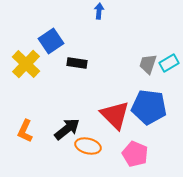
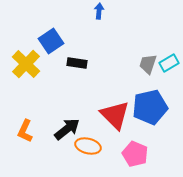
blue pentagon: moved 1 px right; rotated 20 degrees counterclockwise
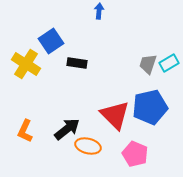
yellow cross: rotated 12 degrees counterclockwise
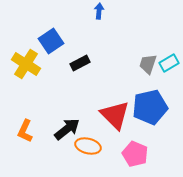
black rectangle: moved 3 px right; rotated 36 degrees counterclockwise
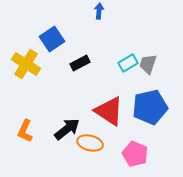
blue square: moved 1 px right, 2 px up
cyan rectangle: moved 41 px left
red triangle: moved 6 px left, 4 px up; rotated 12 degrees counterclockwise
orange ellipse: moved 2 px right, 3 px up
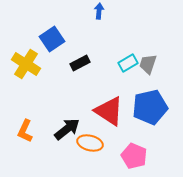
pink pentagon: moved 1 px left, 2 px down
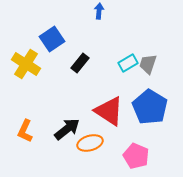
black rectangle: rotated 24 degrees counterclockwise
blue pentagon: rotated 28 degrees counterclockwise
orange ellipse: rotated 30 degrees counterclockwise
pink pentagon: moved 2 px right
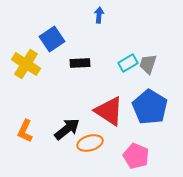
blue arrow: moved 4 px down
black rectangle: rotated 48 degrees clockwise
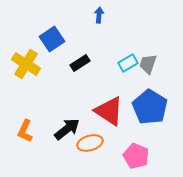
black rectangle: rotated 30 degrees counterclockwise
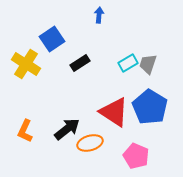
red triangle: moved 5 px right, 1 px down
